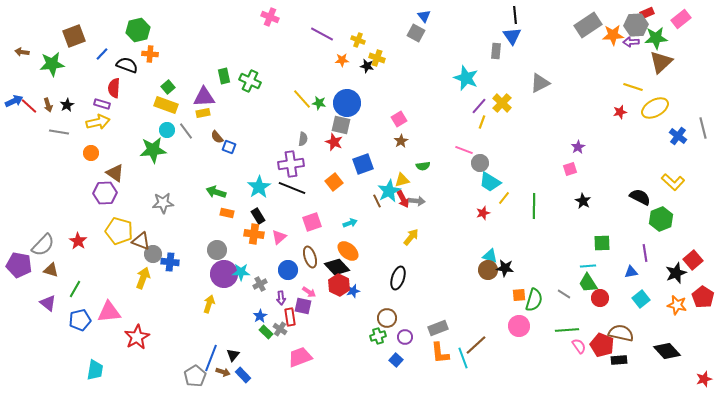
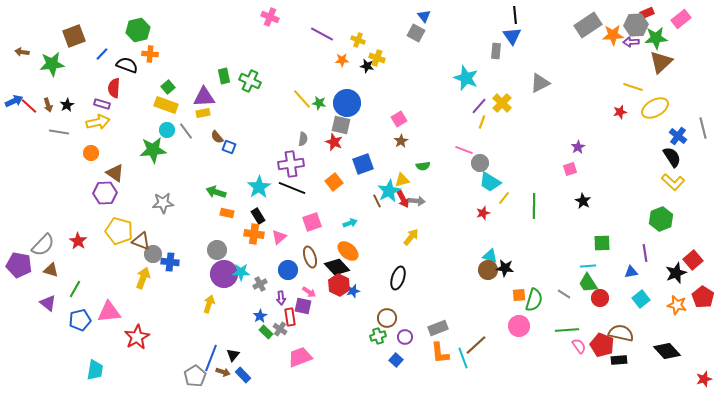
black semicircle at (640, 197): moved 32 px right, 40 px up; rotated 30 degrees clockwise
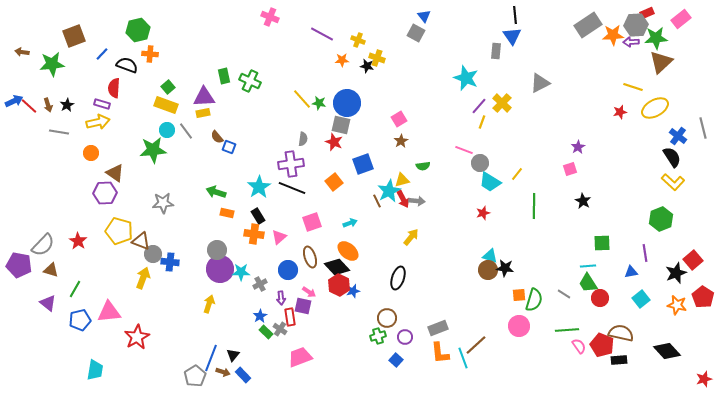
yellow line at (504, 198): moved 13 px right, 24 px up
purple circle at (224, 274): moved 4 px left, 5 px up
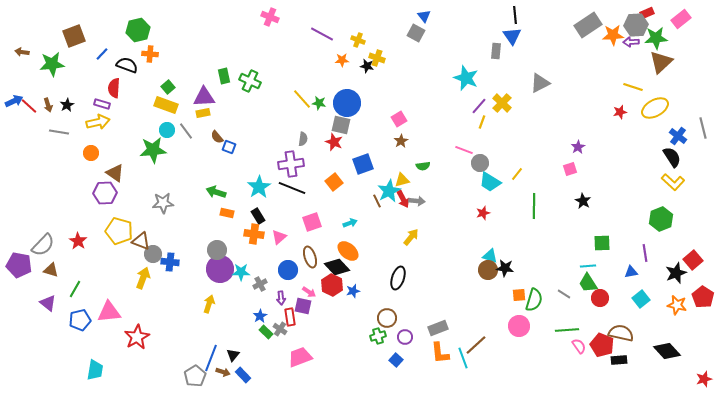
red hexagon at (339, 285): moved 7 px left
